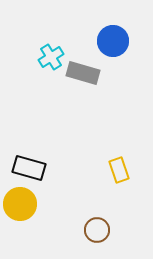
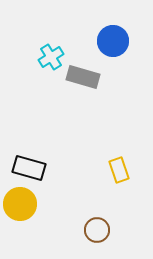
gray rectangle: moved 4 px down
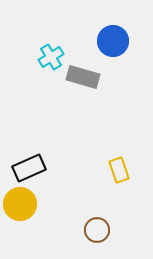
black rectangle: rotated 40 degrees counterclockwise
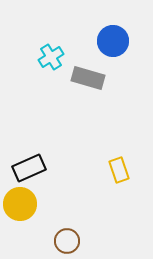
gray rectangle: moved 5 px right, 1 px down
brown circle: moved 30 px left, 11 px down
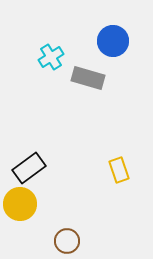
black rectangle: rotated 12 degrees counterclockwise
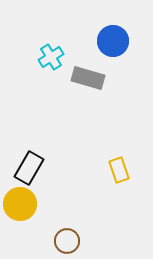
black rectangle: rotated 24 degrees counterclockwise
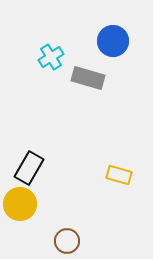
yellow rectangle: moved 5 px down; rotated 55 degrees counterclockwise
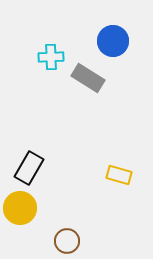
cyan cross: rotated 30 degrees clockwise
gray rectangle: rotated 16 degrees clockwise
yellow circle: moved 4 px down
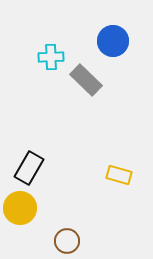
gray rectangle: moved 2 px left, 2 px down; rotated 12 degrees clockwise
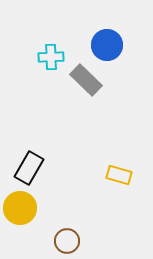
blue circle: moved 6 px left, 4 px down
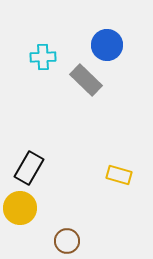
cyan cross: moved 8 px left
